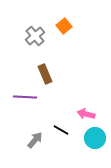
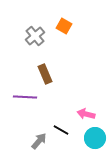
orange square: rotated 21 degrees counterclockwise
gray arrow: moved 4 px right, 1 px down
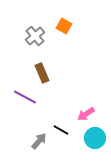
brown rectangle: moved 3 px left, 1 px up
purple line: rotated 25 degrees clockwise
pink arrow: rotated 48 degrees counterclockwise
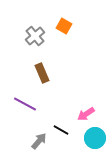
purple line: moved 7 px down
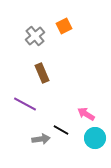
orange square: rotated 35 degrees clockwise
pink arrow: rotated 66 degrees clockwise
gray arrow: moved 2 px right, 2 px up; rotated 42 degrees clockwise
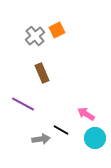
orange square: moved 7 px left, 4 px down
purple line: moved 2 px left
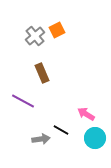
purple line: moved 3 px up
